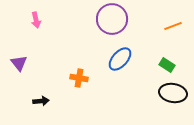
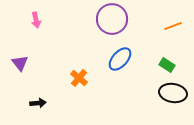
purple triangle: moved 1 px right
orange cross: rotated 30 degrees clockwise
black arrow: moved 3 px left, 2 px down
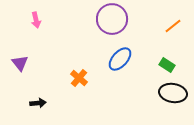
orange line: rotated 18 degrees counterclockwise
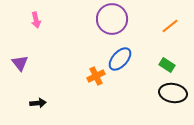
orange line: moved 3 px left
orange cross: moved 17 px right, 2 px up; rotated 24 degrees clockwise
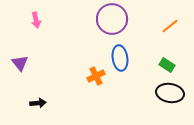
blue ellipse: moved 1 px up; rotated 50 degrees counterclockwise
black ellipse: moved 3 px left
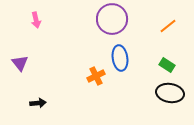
orange line: moved 2 px left
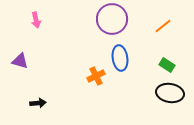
orange line: moved 5 px left
purple triangle: moved 2 px up; rotated 36 degrees counterclockwise
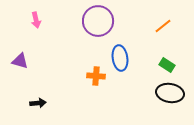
purple circle: moved 14 px left, 2 px down
orange cross: rotated 30 degrees clockwise
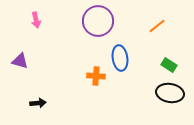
orange line: moved 6 px left
green rectangle: moved 2 px right
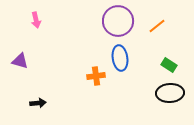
purple circle: moved 20 px right
orange cross: rotated 12 degrees counterclockwise
black ellipse: rotated 12 degrees counterclockwise
